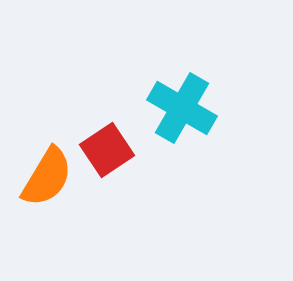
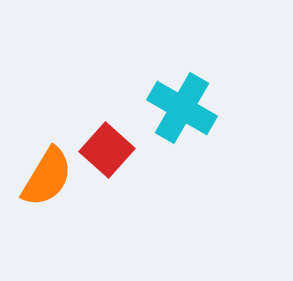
red square: rotated 14 degrees counterclockwise
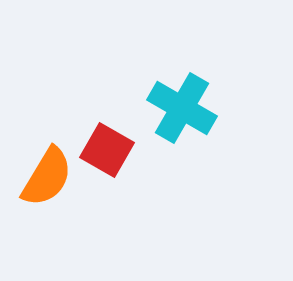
red square: rotated 12 degrees counterclockwise
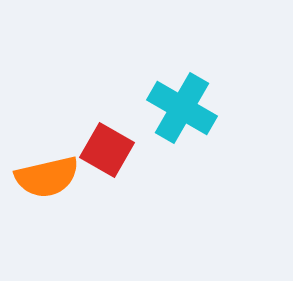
orange semicircle: rotated 46 degrees clockwise
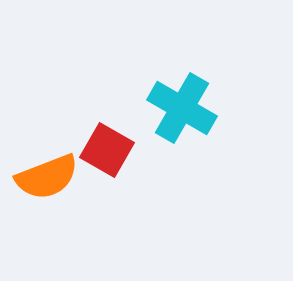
orange semicircle: rotated 8 degrees counterclockwise
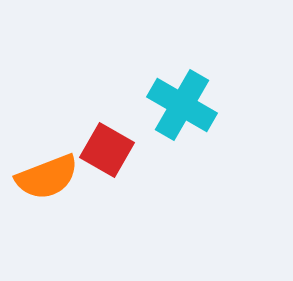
cyan cross: moved 3 px up
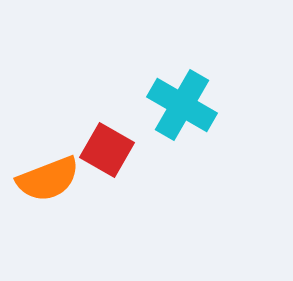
orange semicircle: moved 1 px right, 2 px down
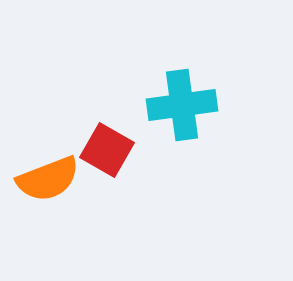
cyan cross: rotated 38 degrees counterclockwise
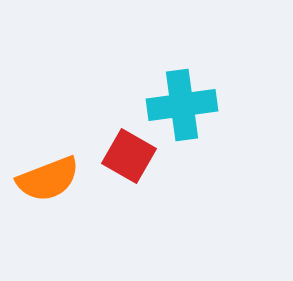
red square: moved 22 px right, 6 px down
